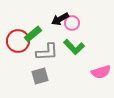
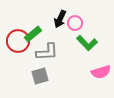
black arrow: rotated 36 degrees counterclockwise
pink circle: moved 3 px right
green L-shape: moved 13 px right, 4 px up
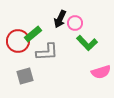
gray square: moved 15 px left
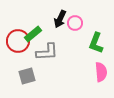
green L-shape: moved 9 px right; rotated 65 degrees clockwise
pink semicircle: rotated 78 degrees counterclockwise
gray square: moved 2 px right
